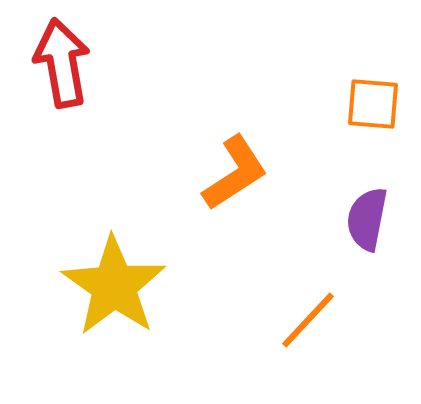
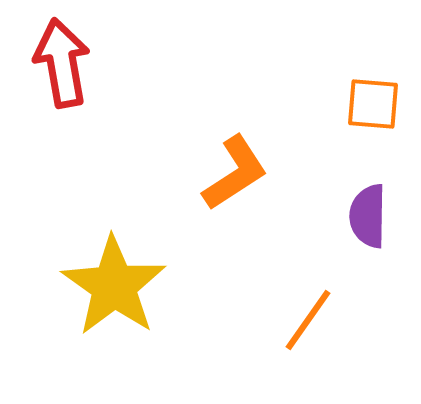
purple semicircle: moved 1 px right, 3 px up; rotated 10 degrees counterclockwise
orange line: rotated 8 degrees counterclockwise
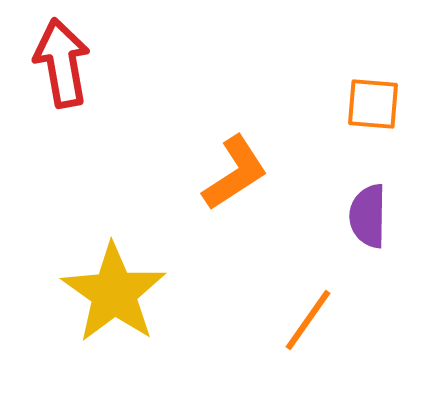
yellow star: moved 7 px down
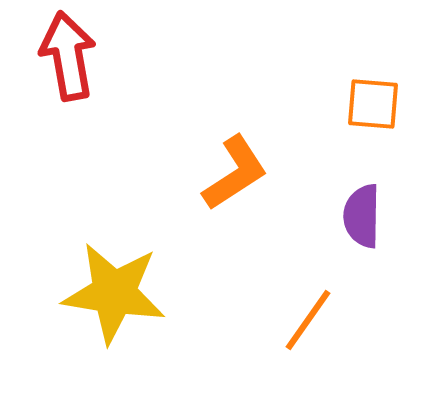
red arrow: moved 6 px right, 7 px up
purple semicircle: moved 6 px left
yellow star: rotated 26 degrees counterclockwise
